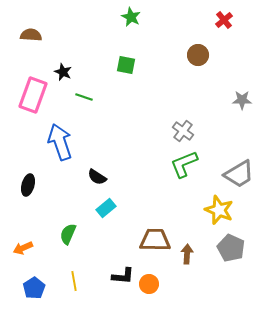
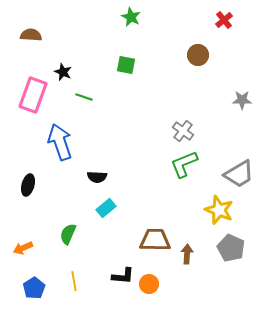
black semicircle: rotated 30 degrees counterclockwise
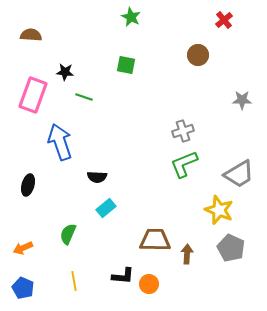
black star: moved 2 px right; rotated 18 degrees counterclockwise
gray cross: rotated 35 degrees clockwise
blue pentagon: moved 11 px left; rotated 15 degrees counterclockwise
